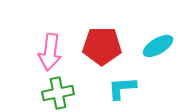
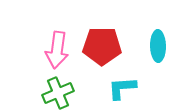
cyan ellipse: rotated 60 degrees counterclockwise
pink arrow: moved 7 px right, 2 px up
green cross: rotated 12 degrees counterclockwise
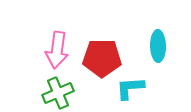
red pentagon: moved 12 px down
cyan L-shape: moved 8 px right
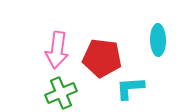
cyan ellipse: moved 6 px up
red pentagon: rotated 6 degrees clockwise
green cross: moved 3 px right
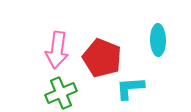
red pentagon: rotated 15 degrees clockwise
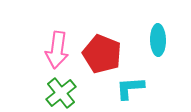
red pentagon: moved 4 px up
green cross: rotated 16 degrees counterclockwise
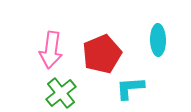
pink arrow: moved 6 px left
red pentagon: rotated 27 degrees clockwise
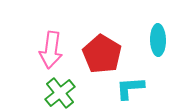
red pentagon: rotated 18 degrees counterclockwise
green cross: moved 1 px left
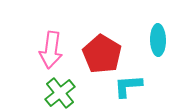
cyan L-shape: moved 2 px left, 2 px up
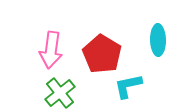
cyan L-shape: rotated 8 degrees counterclockwise
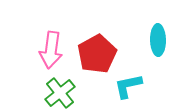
red pentagon: moved 5 px left; rotated 12 degrees clockwise
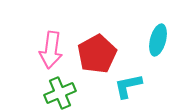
cyan ellipse: rotated 16 degrees clockwise
green cross: rotated 16 degrees clockwise
